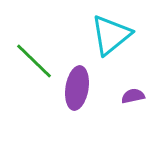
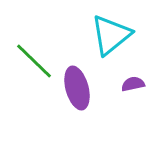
purple ellipse: rotated 24 degrees counterclockwise
purple semicircle: moved 12 px up
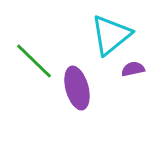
purple semicircle: moved 15 px up
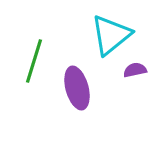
green line: rotated 63 degrees clockwise
purple semicircle: moved 2 px right, 1 px down
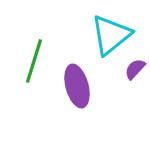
purple semicircle: moved 1 px up; rotated 35 degrees counterclockwise
purple ellipse: moved 2 px up
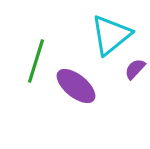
green line: moved 2 px right
purple ellipse: moved 1 px left; rotated 36 degrees counterclockwise
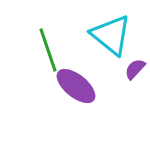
cyan triangle: rotated 42 degrees counterclockwise
green line: moved 12 px right, 11 px up; rotated 36 degrees counterclockwise
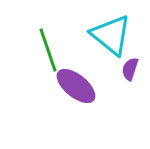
purple semicircle: moved 5 px left; rotated 25 degrees counterclockwise
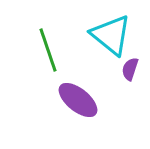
purple ellipse: moved 2 px right, 14 px down
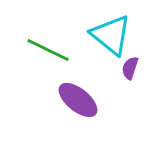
green line: rotated 45 degrees counterclockwise
purple semicircle: moved 1 px up
